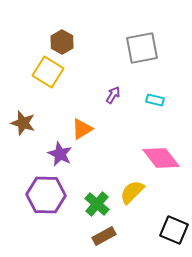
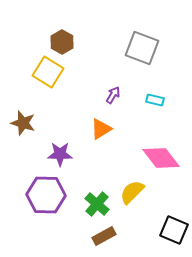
gray square: rotated 32 degrees clockwise
orange triangle: moved 19 px right
purple star: rotated 25 degrees counterclockwise
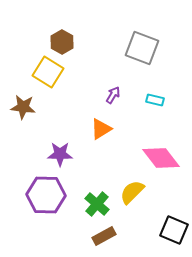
brown star: moved 16 px up; rotated 10 degrees counterclockwise
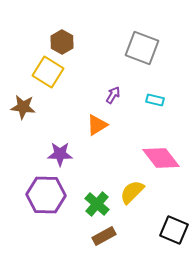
orange triangle: moved 4 px left, 4 px up
